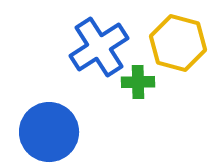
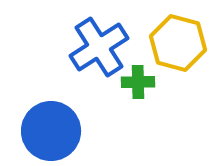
blue circle: moved 2 px right, 1 px up
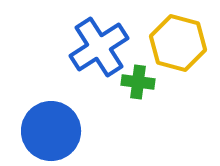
green cross: rotated 8 degrees clockwise
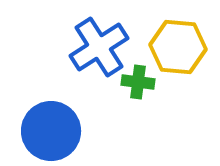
yellow hexagon: moved 4 px down; rotated 10 degrees counterclockwise
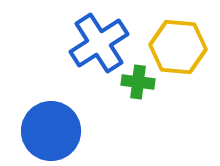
blue cross: moved 4 px up
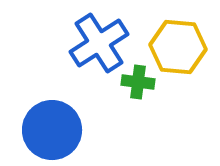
blue circle: moved 1 px right, 1 px up
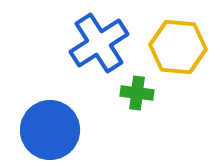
green cross: moved 1 px left, 11 px down
blue circle: moved 2 px left
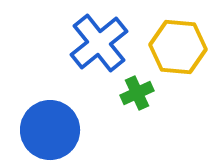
blue cross: rotated 6 degrees counterclockwise
green cross: rotated 32 degrees counterclockwise
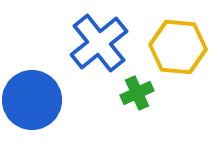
blue circle: moved 18 px left, 30 px up
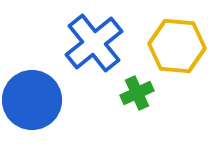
blue cross: moved 5 px left
yellow hexagon: moved 1 px left, 1 px up
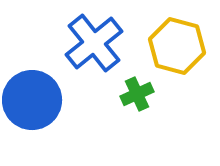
yellow hexagon: rotated 10 degrees clockwise
green cross: moved 1 px down
